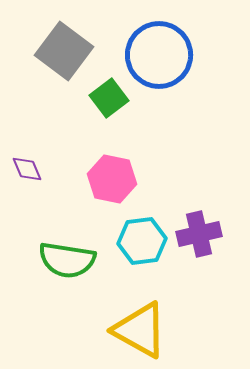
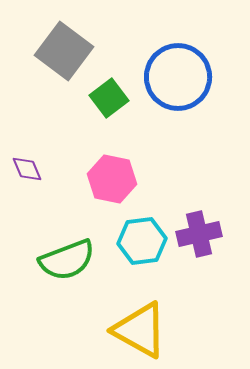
blue circle: moved 19 px right, 22 px down
green semicircle: rotated 30 degrees counterclockwise
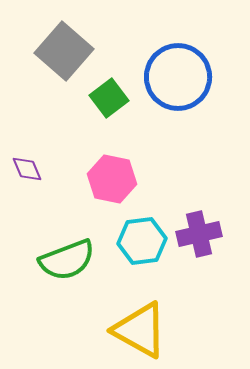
gray square: rotated 4 degrees clockwise
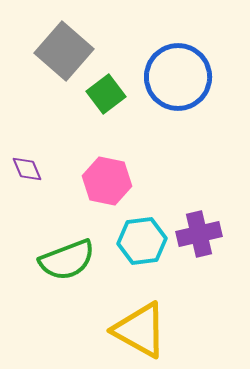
green square: moved 3 px left, 4 px up
pink hexagon: moved 5 px left, 2 px down
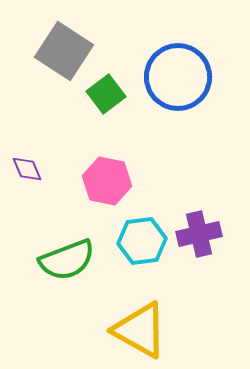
gray square: rotated 8 degrees counterclockwise
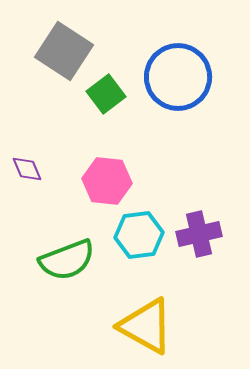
pink hexagon: rotated 6 degrees counterclockwise
cyan hexagon: moved 3 px left, 6 px up
yellow triangle: moved 6 px right, 4 px up
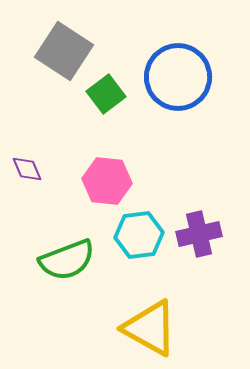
yellow triangle: moved 4 px right, 2 px down
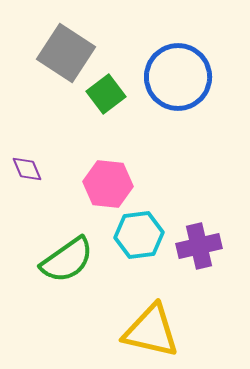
gray square: moved 2 px right, 2 px down
pink hexagon: moved 1 px right, 3 px down
purple cross: moved 12 px down
green semicircle: rotated 14 degrees counterclockwise
yellow triangle: moved 1 px right, 3 px down; rotated 16 degrees counterclockwise
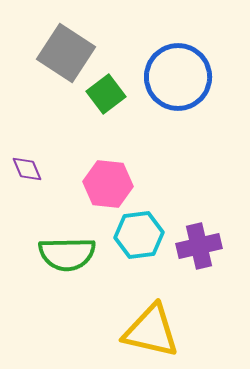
green semicircle: moved 6 px up; rotated 34 degrees clockwise
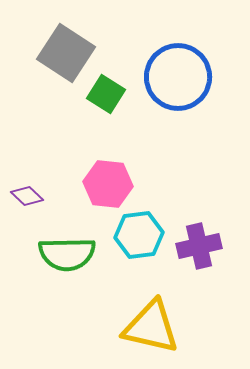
green square: rotated 21 degrees counterclockwise
purple diamond: moved 27 px down; rotated 24 degrees counterclockwise
yellow triangle: moved 4 px up
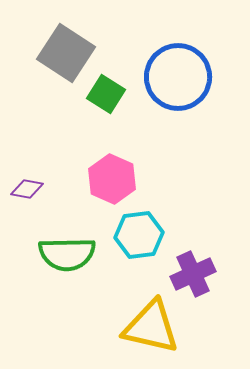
pink hexagon: moved 4 px right, 5 px up; rotated 18 degrees clockwise
purple diamond: moved 7 px up; rotated 32 degrees counterclockwise
purple cross: moved 6 px left, 28 px down; rotated 12 degrees counterclockwise
